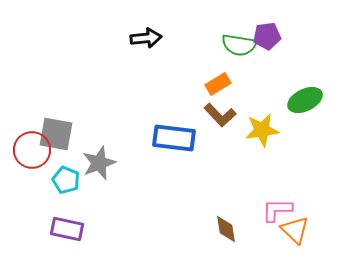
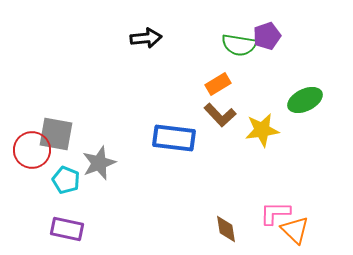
purple pentagon: rotated 12 degrees counterclockwise
pink L-shape: moved 2 px left, 3 px down
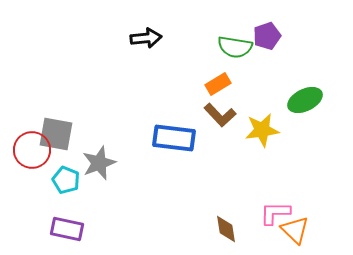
green semicircle: moved 4 px left, 2 px down
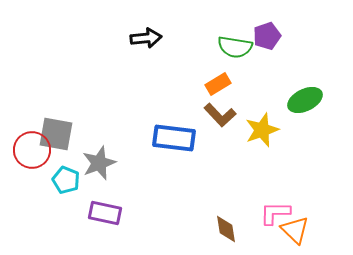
yellow star: rotated 12 degrees counterclockwise
purple rectangle: moved 38 px right, 16 px up
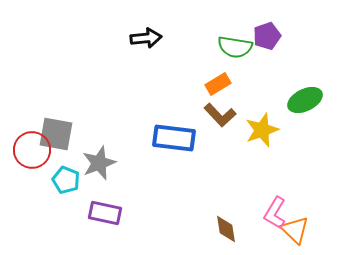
pink L-shape: rotated 60 degrees counterclockwise
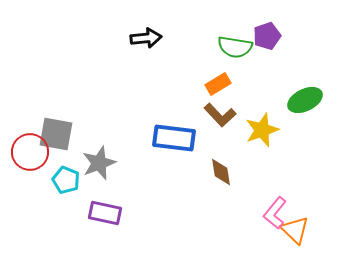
red circle: moved 2 px left, 2 px down
pink L-shape: rotated 8 degrees clockwise
brown diamond: moved 5 px left, 57 px up
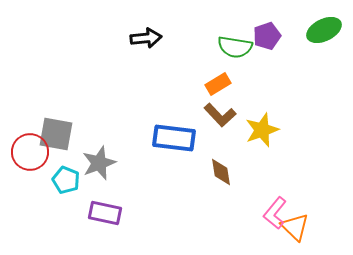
green ellipse: moved 19 px right, 70 px up
orange triangle: moved 3 px up
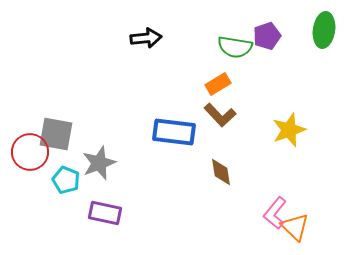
green ellipse: rotated 56 degrees counterclockwise
yellow star: moved 27 px right
blue rectangle: moved 6 px up
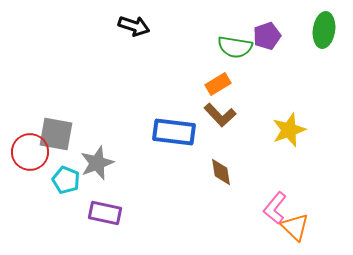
black arrow: moved 12 px left, 12 px up; rotated 24 degrees clockwise
gray star: moved 2 px left
pink L-shape: moved 5 px up
